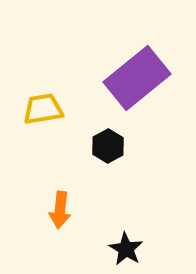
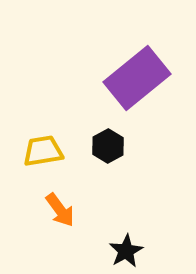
yellow trapezoid: moved 42 px down
orange arrow: rotated 42 degrees counterclockwise
black star: moved 2 px down; rotated 12 degrees clockwise
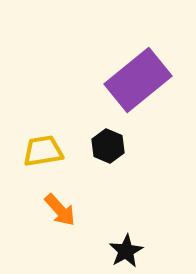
purple rectangle: moved 1 px right, 2 px down
black hexagon: rotated 8 degrees counterclockwise
orange arrow: rotated 6 degrees counterclockwise
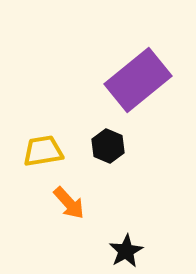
orange arrow: moved 9 px right, 7 px up
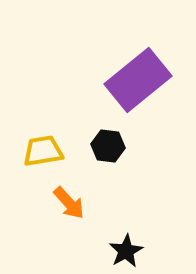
black hexagon: rotated 16 degrees counterclockwise
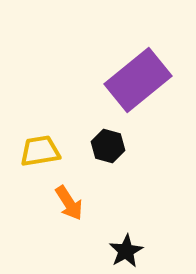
black hexagon: rotated 8 degrees clockwise
yellow trapezoid: moved 3 px left
orange arrow: rotated 9 degrees clockwise
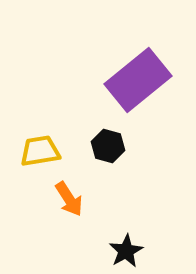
orange arrow: moved 4 px up
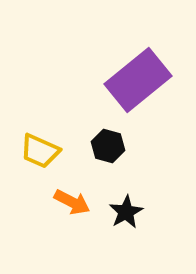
yellow trapezoid: rotated 147 degrees counterclockwise
orange arrow: moved 3 px right, 3 px down; rotated 30 degrees counterclockwise
black star: moved 39 px up
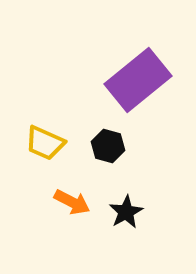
yellow trapezoid: moved 5 px right, 8 px up
